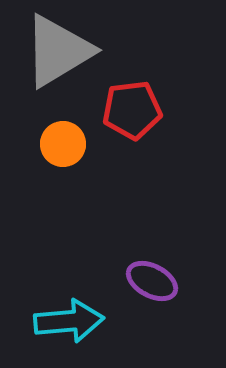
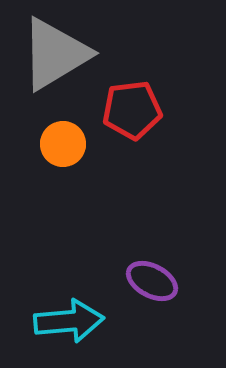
gray triangle: moved 3 px left, 3 px down
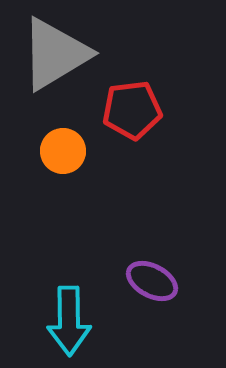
orange circle: moved 7 px down
cyan arrow: rotated 94 degrees clockwise
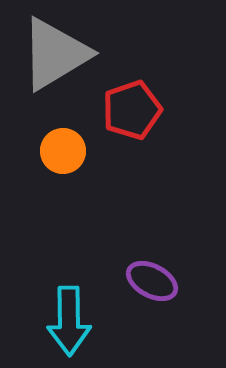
red pentagon: rotated 12 degrees counterclockwise
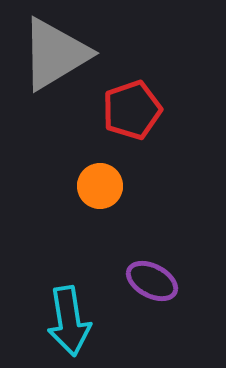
orange circle: moved 37 px right, 35 px down
cyan arrow: rotated 8 degrees counterclockwise
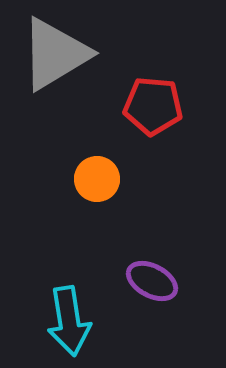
red pentagon: moved 21 px right, 4 px up; rotated 24 degrees clockwise
orange circle: moved 3 px left, 7 px up
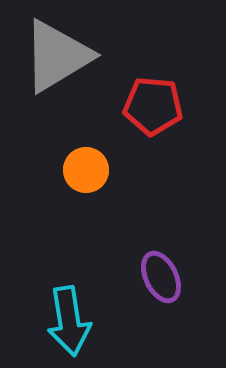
gray triangle: moved 2 px right, 2 px down
orange circle: moved 11 px left, 9 px up
purple ellipse: moved 9 px right, 4 px up; rotated 36 degrees clockwise
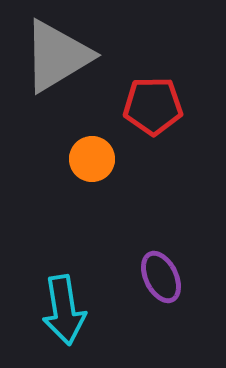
red pentagon: rotated 6 degrees counterclockwise
orange circle: moved 6 px right, 11 px up
cyan arrow: moved 5 px left, 11 px up
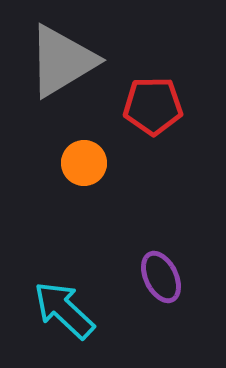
gray triangle: moved 5 px right, 5 px down
orange circle: moved 8 px left, 4 px down
cyan arrow: rotated 142 degrees clockwise
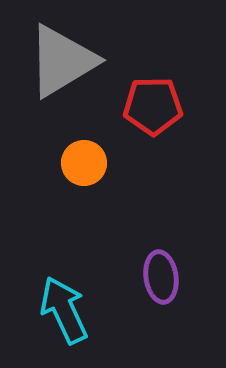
purple ellipse: rotated 18 degrees clockwise
cyan arrow: rotated 22 degrees clockwise
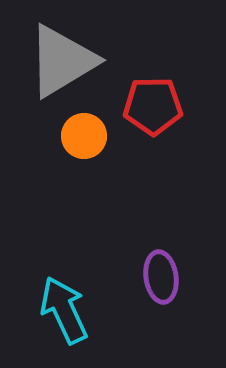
orange circle: moved 27 px up
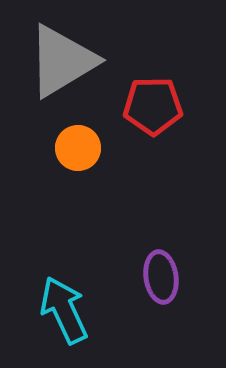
orange circle: moved 6 px left, 12 px down
